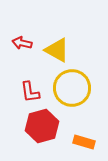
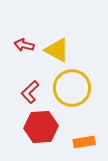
red arrow: moved 2 px right, 2 px down
red L-shape: rotated 55 degrees clockwise
red hexagon: moved 1 px left, 1 px down; rotated 12 degrees clockwise
orange rectangle: rotated 25 degrees counterclockwise
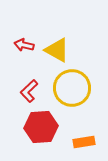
red L-shape: moved 1 px left, 1 px up
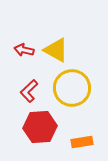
red arrow: moved 5 px down
yellow triangle: moved 1 px left
red hexagon: moved 1 px left
orange rectangle: moved 2 px left
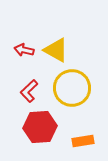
orange rectangle: moved 1 px right, 1 px up
